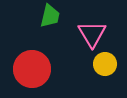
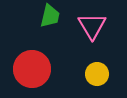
pink triangle: moved 8 px up
yellow circle: moved 8 px left, 10 px down
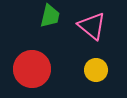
pink triangle: rotated 20 degrees counterclockwise
yellow circle: moved 1 px left, 4 px up
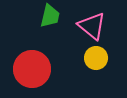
yellow circle: moved 12 px up
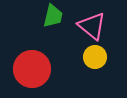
green trapezoid: moved 3 px right
yellow circle: moved 1 px left, 1 px up
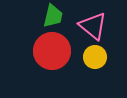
pink triangle: moved 1 px right
red circle: moved 20 px right, 18 px up
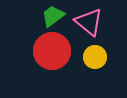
green trapezoid: rotated 140 degrees counterclockwise
pink triangle: moved 4 px left, 4 px up
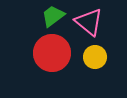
red circle: moved 2 px down
